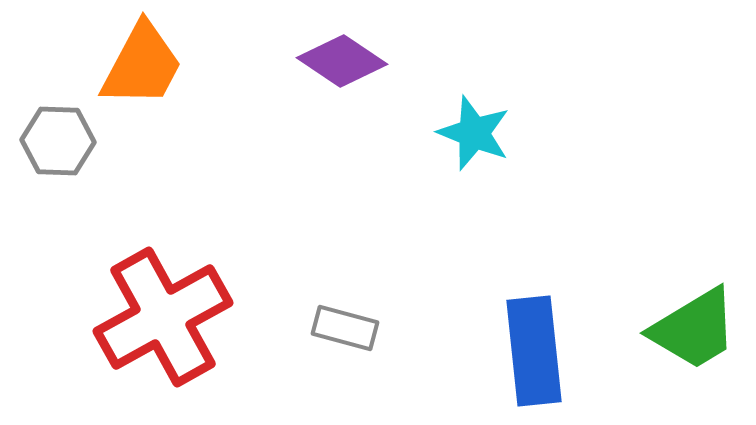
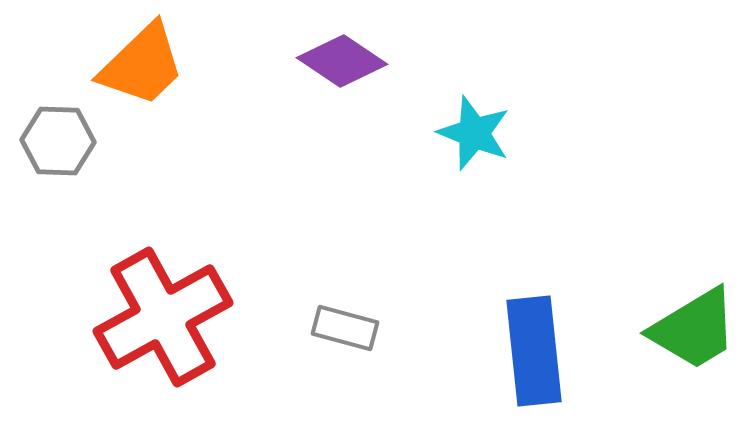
orange trapezoid: rotated 18 degrees clockwise
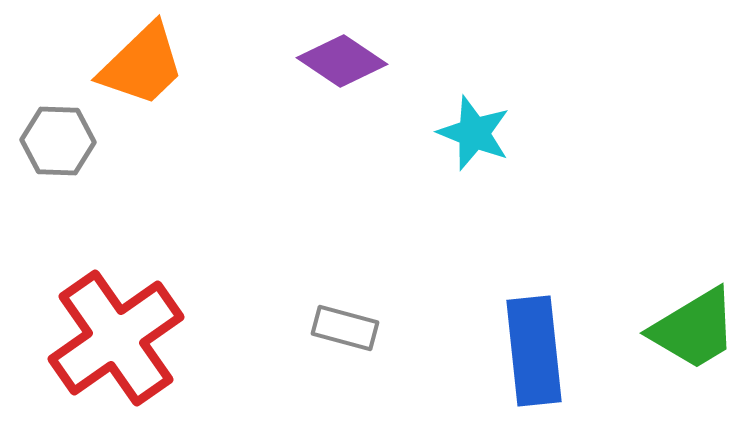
red cross: moved 47 px left, 21 px down; rotated 6 degrees counterclockwise
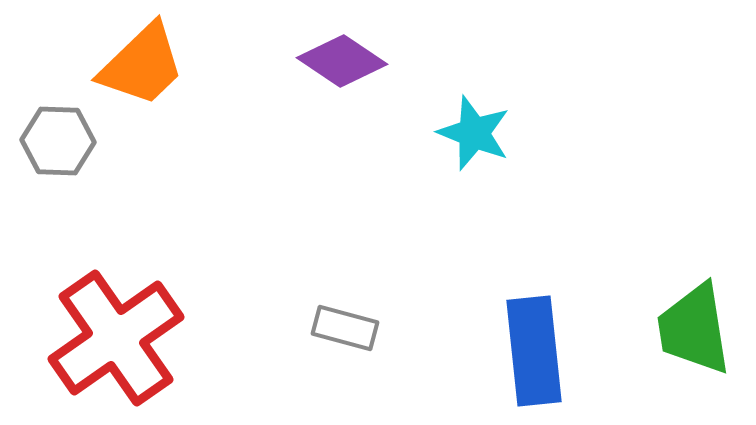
green trapezoid: rotated 112 degrees clockwise
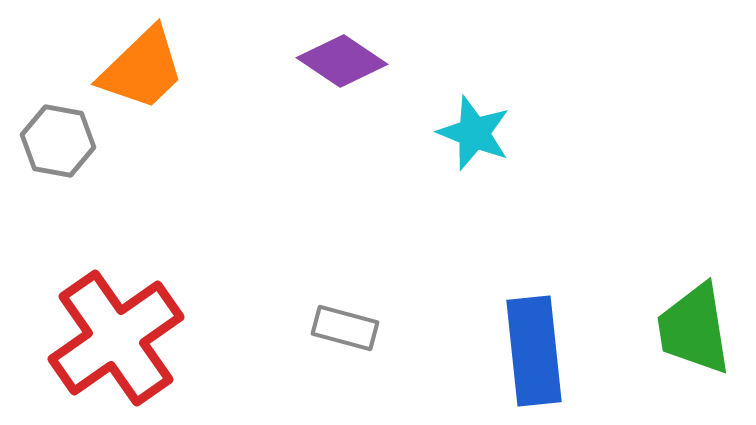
orange trapezoid: moved 4 px down
gray hexagon: rotated 8 degrees clockwise
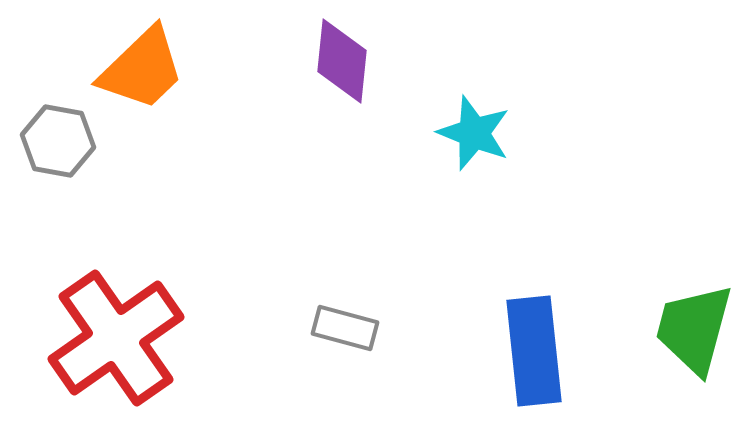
purple diamond: rotated 62 degrees clockwise
green trapezoid: rotated 24 degrees clockwise
